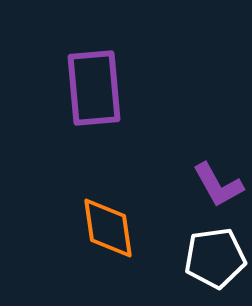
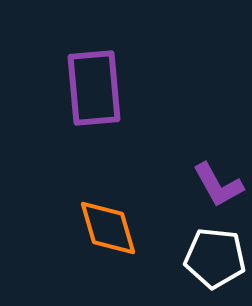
orange diamond: rotated 8 degrees counterclockwise
white pentagon: rotated 14 degrees clockwise
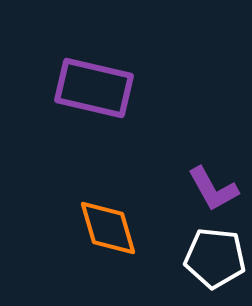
purple rectangle: rotated 72 degrees counterclockwise
purple L-shape: moved 5 px left, 4 px down
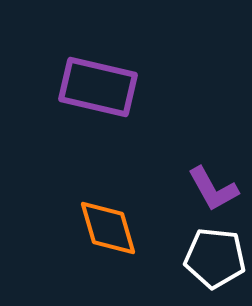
purple rectangle: moved 4 px right, 1 px up
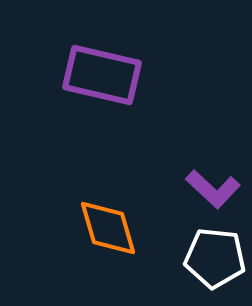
purple rectangle: moved 4 px right, 12 px up
purple L-shape: rotated 18 degrees counterclockwise
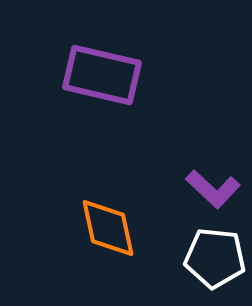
orange diamond: rotated 4 degrees clockwise
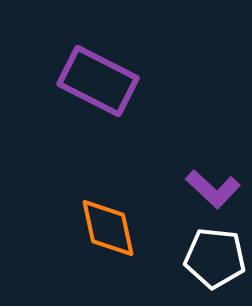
purple rectangle: moved 4 px left, 6 px down; rotated 14 degrees clockwise
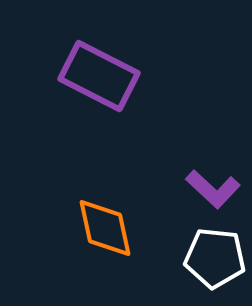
purple rectangle: moved 1 px right, 5 px up
orange diamond: moved 3 px left
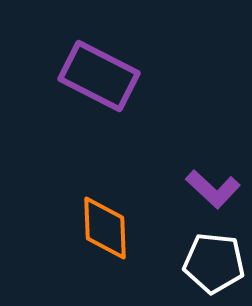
orange diamond: rotated 10 degrees clockwise
white pentagon: moved 1 px left, 5 px down
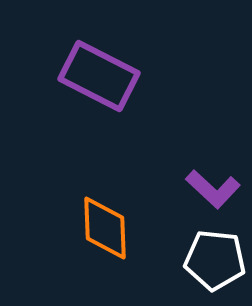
white pentagon: moved 1 px right, 3 px up
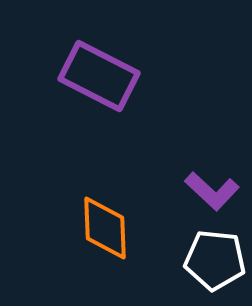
purple L-shape: moved 1 px left, 2 px down
